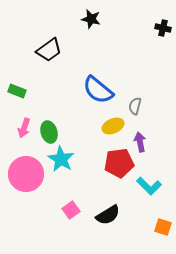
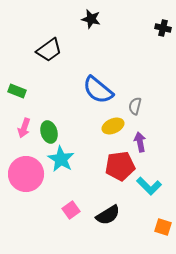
red pentagon: moved 1 px right, 3 px down
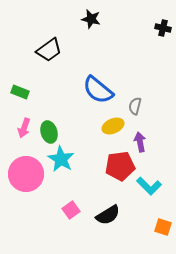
green rectangle: moved 3 px right, 1 px down
